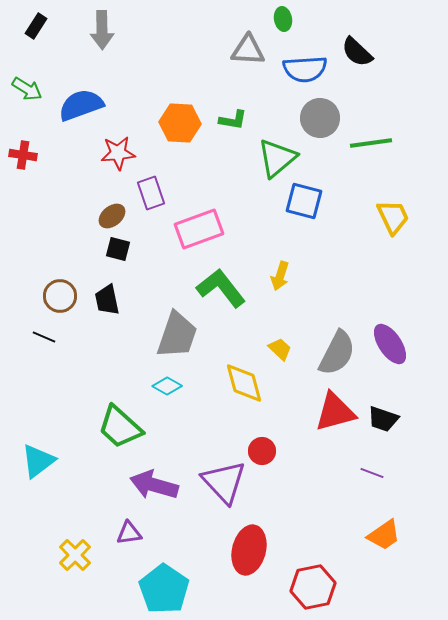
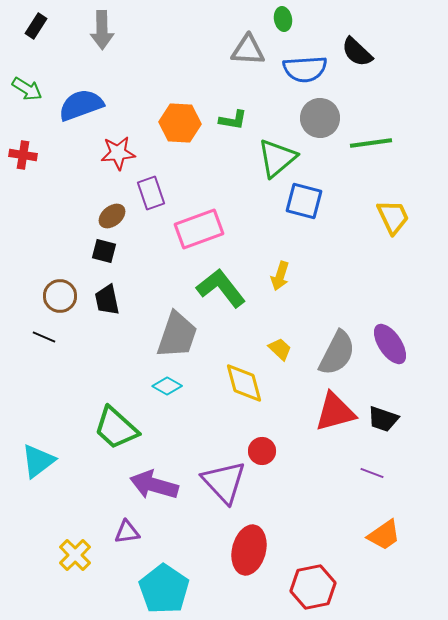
black square at (118, 249): moved 14 px left, 2 px down
green trapezoid at (120, 427): moved 4 px left, 1 px down
purple triangle at (129, 533): moved 2 px left, 1 px up
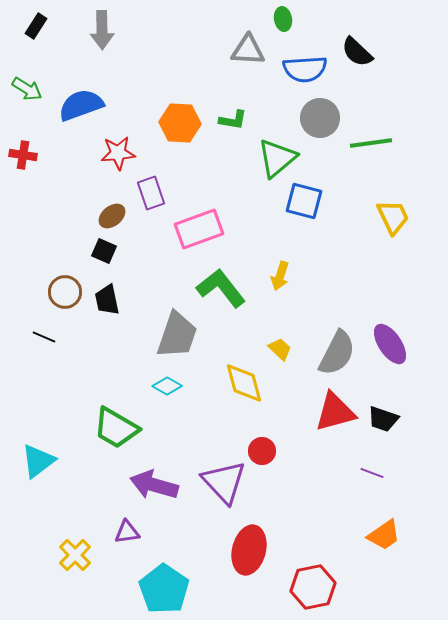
black square at (104, 251): rotated 10 degrees clockwise
brown circle at (60, 296): moved 5 px right, 4 px up
green trapezoid at (116, 428): rotated 12 degrees counterclockwise
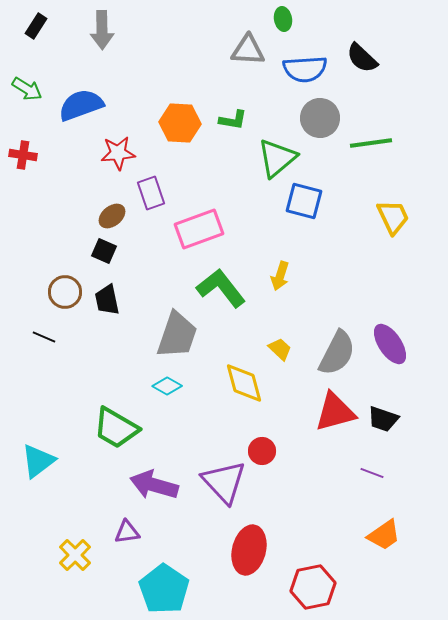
black semicircle at (357, 52): moved 5 px right, 6 px down
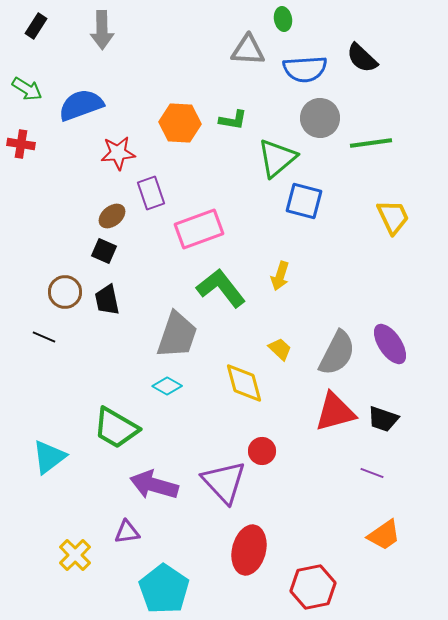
red cross at (23, 155): moved 2 px left, 11 px up
cyan triangle at (38, 461): moved 11 px right, 4 px up
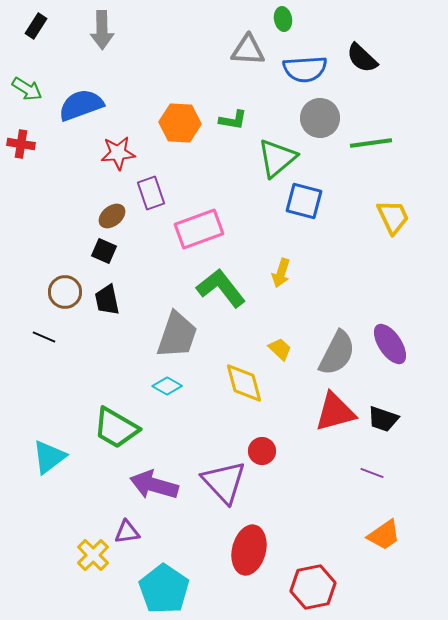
yellow arrow at (280, 276): moved 1 px right, 3 px up
yellow cross at (75, 555): moved 18 px right
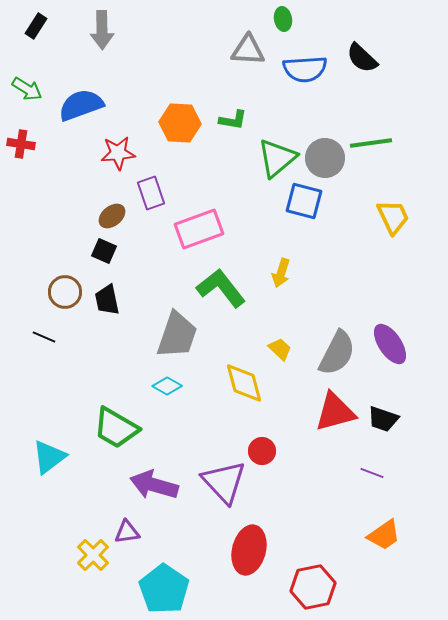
gray circle at (320, 118): moved 5 px right, 40 px down
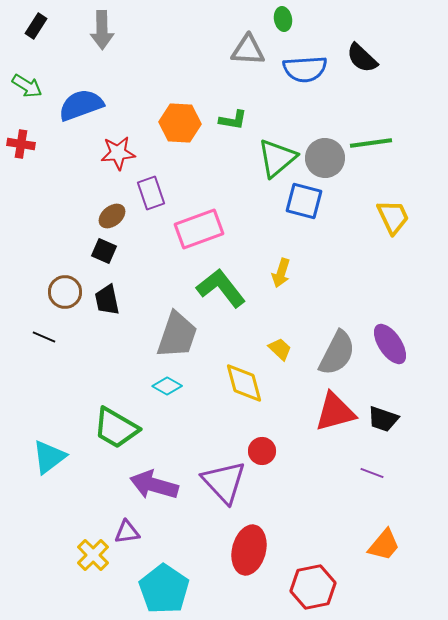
green arrow at (27, 89): moved 3 px up
orange trapezoid at (384, 535): moved 10 px down; rotated 15 degrees counterclockwise
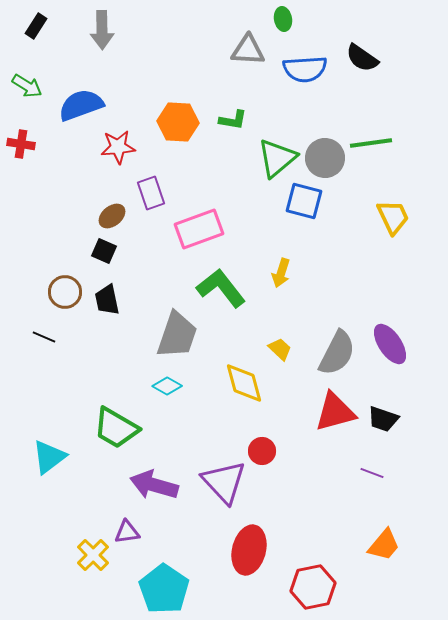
black semicircle at (362, 58): rotated 8 degrees counterclockwise
orange hexagon at (180, 123): moved 2 px left, 1 px up
red star at (118, 153): moved 6 px up
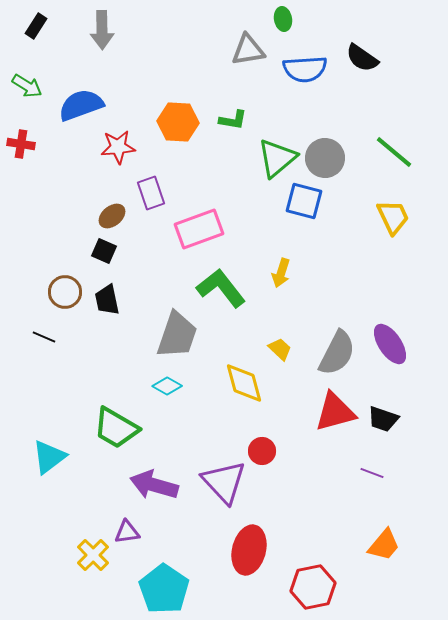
gray triangle at (248, 50): rotated 12 degrees counterclockwise
green line at (371, 143): moved 23 px right, 9 px down; rotated 48 degrees clockwise
